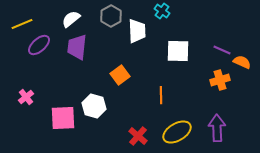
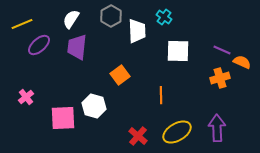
cyan cross: moved 2 px right, 6 px down
white semicircle: rotated 18 degrees counterclockwise
orange cross: moved 2 px up
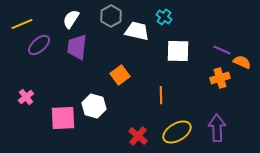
white trapezoid: rotated 75 degrees counterclockwise
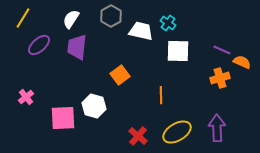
cyan cross: moved 4 px right, 6 px down
yellow line: moved 1 px right, 6 px up; rotated 35 degrees counterclockwise
white trapezoid: moved 4 px right
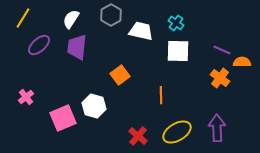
gray hexagon: moved 1 px up
cyan cross: moved 8 px right
orange semicircle: rotated 24 degrees counterclockwise
orange cross: rotated 36 degrees counterclockwise
pink square: rotated 20 degrees counterclockwise
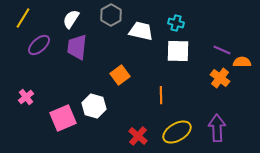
cyan cross: rotated 21 degrees counterclockwise
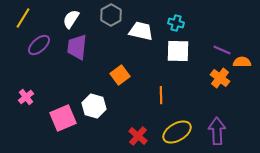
purple arrow: moved 3 px down
